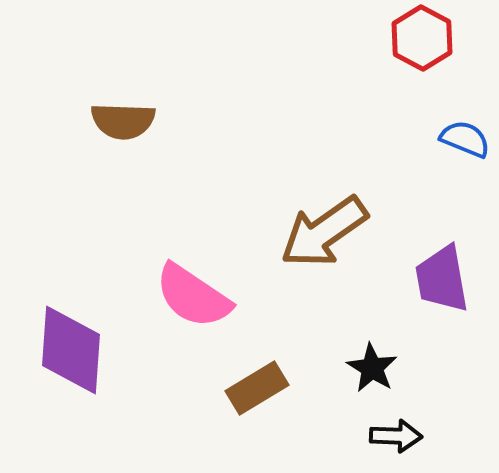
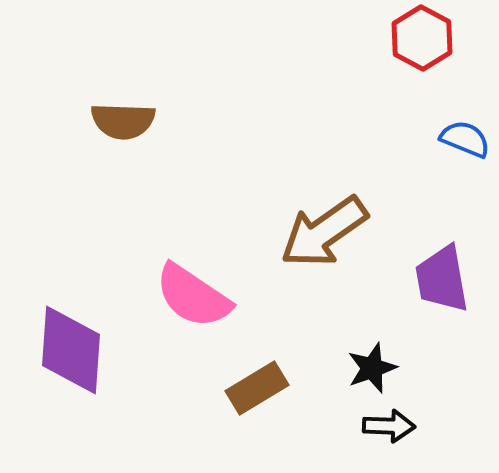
black star: rotated 21 degrees clockwise
black arrow: moved 7 px left, 10 px up
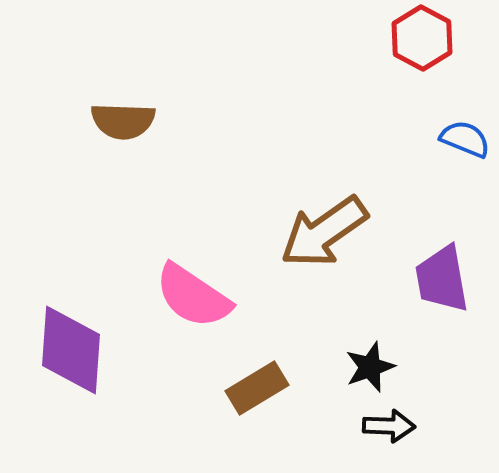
black star: moved 2 px left, 1 px up
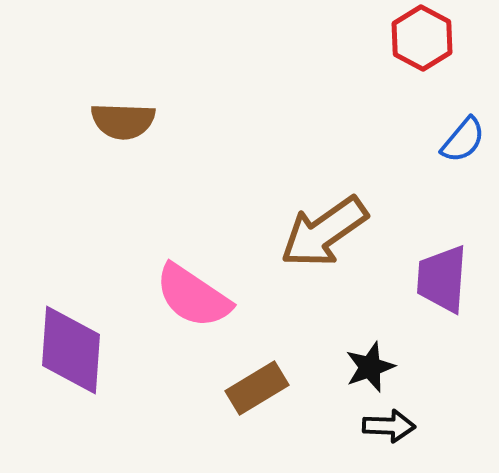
blue semicircle: moved 2 px left, 1 px down; rotated 108 degrees clockwise
purple trapezoid: rotated 14 degrees clockwise
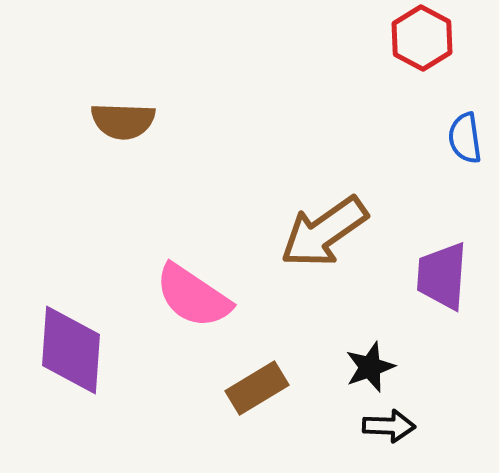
blue semicircle: moved 2 px right, 2 px up; rotated 132 degrees clockwise
purple trapezoid: moved 3 px up
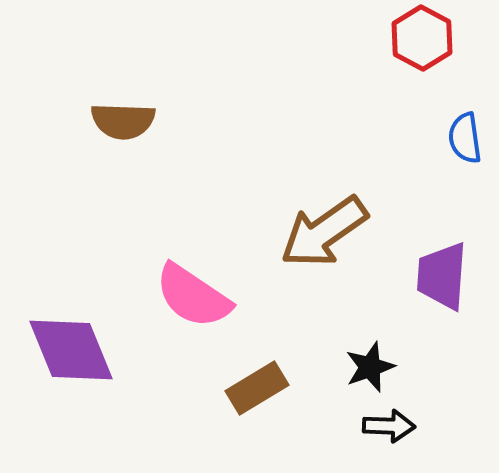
purple diamond: rotated 26 degrees counterclockwise
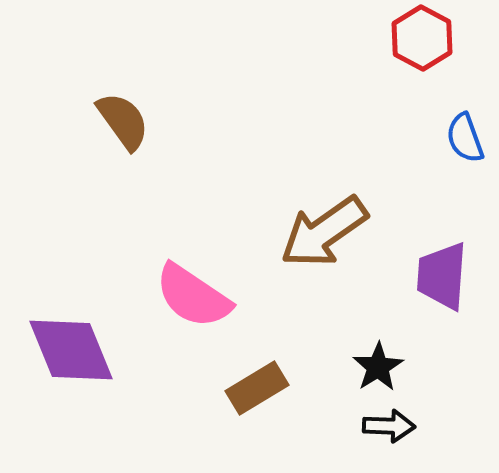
brown semicircle: rotated 128 degrees counterclockwise
blue semicircle: rotated 12 degrees counterclockwise
black star: moved 8 px right; rotated 12 degrees counterclockwise
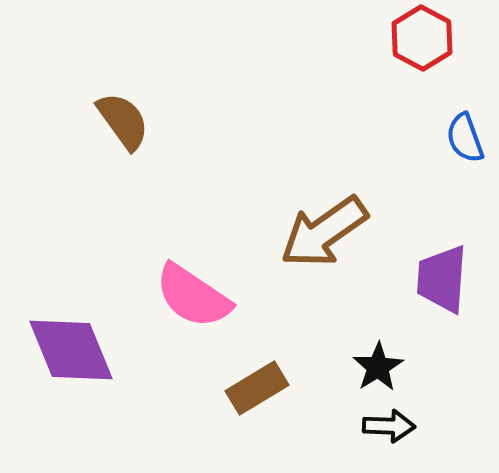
purple trapezoid: moved 3 px down
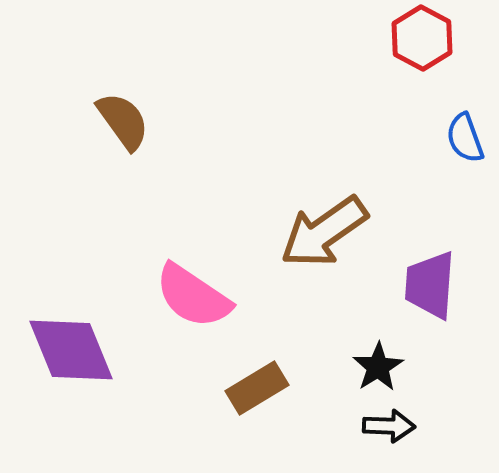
purple trapezoid: moved 12 px left, 6 px down
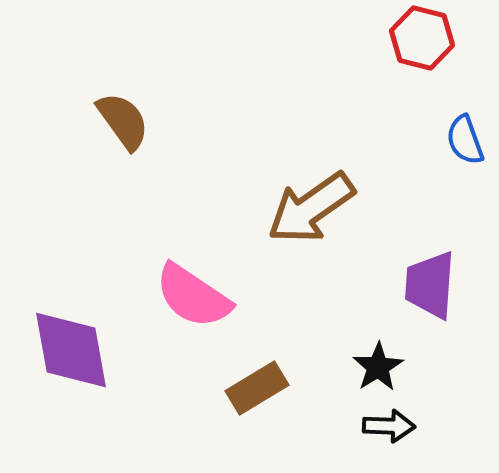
red hexagon: rotated 14 degrees counterclockwise
blue semicircle: moved 2 px down
brown arrow: moved 13 px left, 24 px up
purple diamond: rotated 12 degrees clockwise
